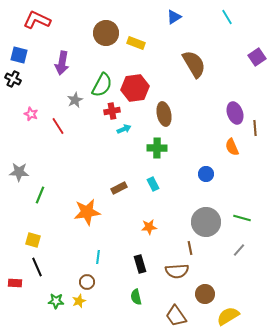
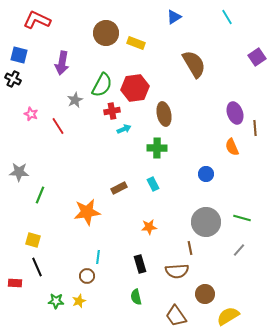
brown circle at (87, 282): moved 6 px up
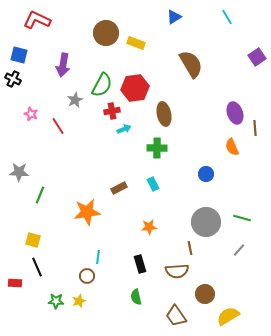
purple arrow at (62, 63): moved 1 px right, 2 px down
brown semicircle at (194, 64): moved 3 px left
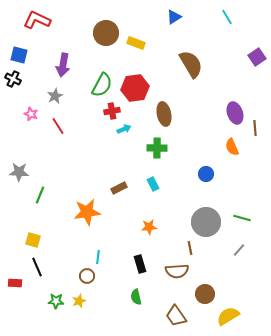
gray star at (75, 100): moved 20 px left, 4 px up
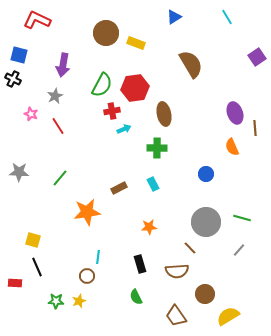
green line at (40, 195): moved 20 px right, 17 px up; rotated 18 degrees clockwise
brown line at (190, 248): rotated 32 degrees counterclockwise
green semicircle at (136, 297): rotated 14 degrees counterclockwise
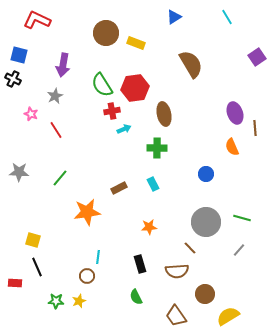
green semicircle at (102, 85): rotated 120 degrees clockwise
red line at (58, 126): moved 2 px left, 4 px down
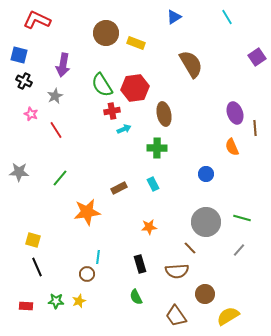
black cross at (13, 79): moved 11 px right, 2 px down
brown circle at (87, 276): moved 2 px up
red rectangle at (15, 283): moved 11 px right, 23 px down
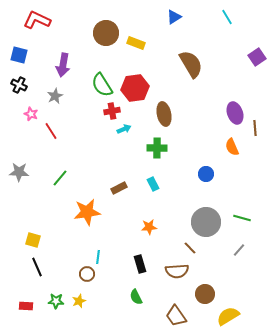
black cross at (24, 81): moved 5 px left, 4 px down
red line at (56, 130): moved 5 px left, 1 px down
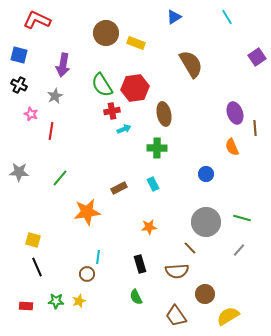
red line at (51, 131): rotated 42 degrees clockwise
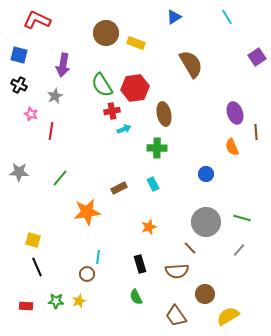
brown line at (255, 128): moved 1 px right, 4 px down
orange star at (149, 227): rotated 14 degrees counterclockwise
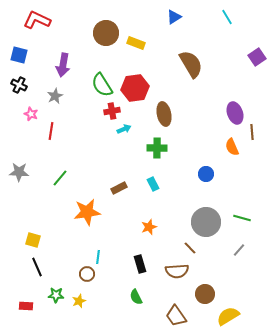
brown line at (256, 132): moved 4 px left
green star at (56, 301): moved 6 px up
